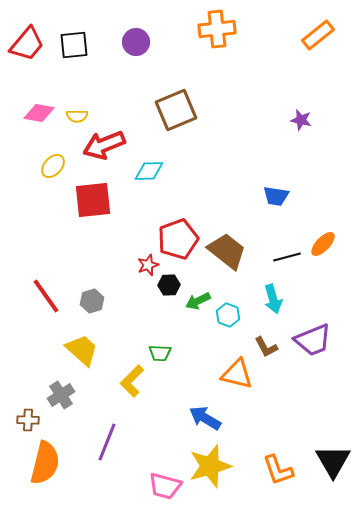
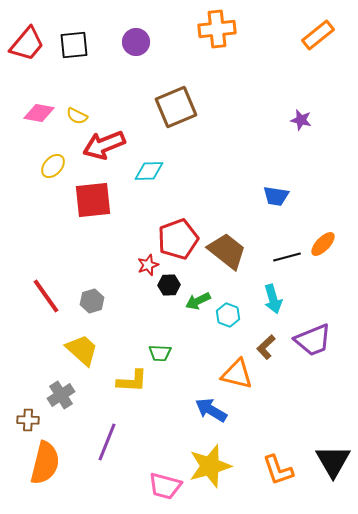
brown square: moved 3 px up
yellow semicircle: rotated 25 degrees clockwise
brown L-shape: rotated 75 degrees clockwise
yellow L-shape: rotated 132 degrees counterclockwise
blue arrow: moved 6 px right, 8 px up
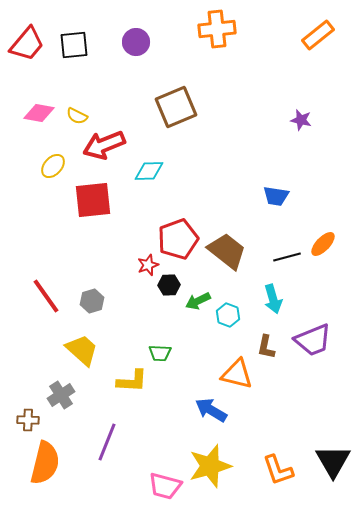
brown L-shape: rotated 35 degrees counterclockwise
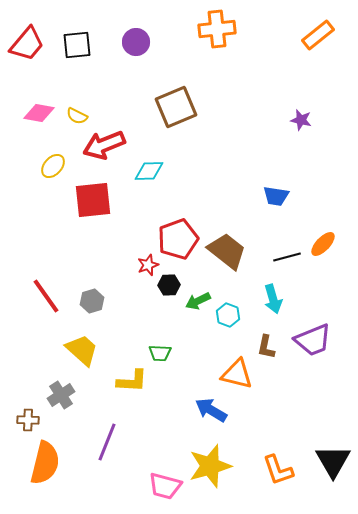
black square: moved 3 px right
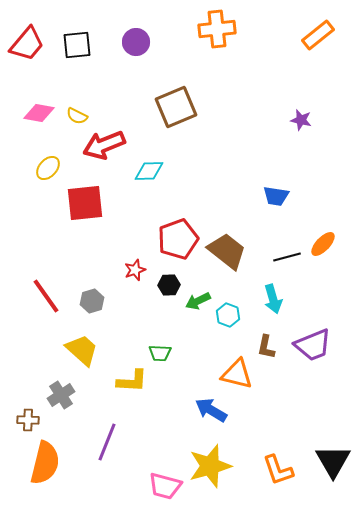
yellow ellipse: moved 5 px left, 2 px down
red square: moved 8 px left, 3 px down
red star: moved 13 px left, 5 px down
purple trapezoid: moved 5 px down
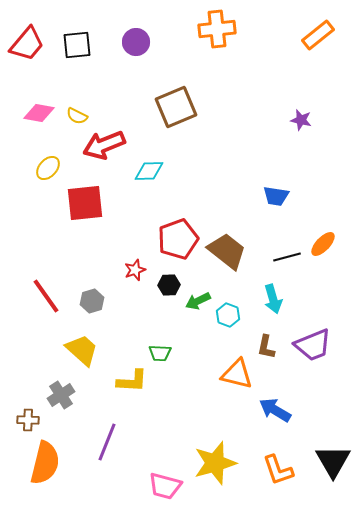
blue arrow: moved 64 px right
yellow star: moved 5 px right, 3 px up
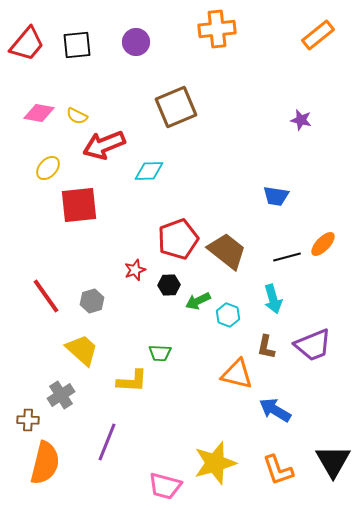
red square: moved 6 px left, 2 px down
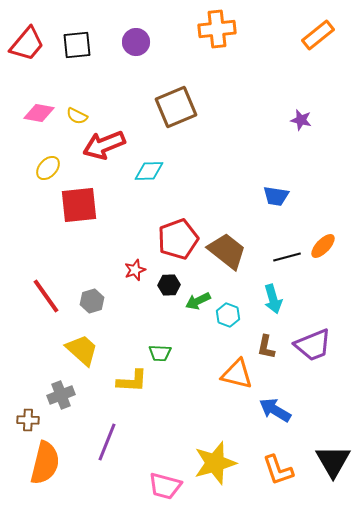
orange ellipse: moved 2 px down
gray cross: rotated 12 degrees clockwise
